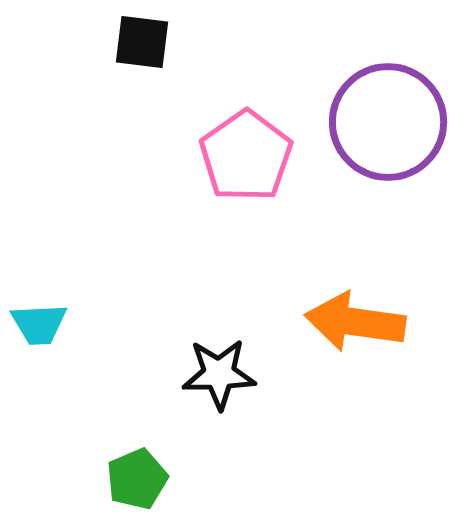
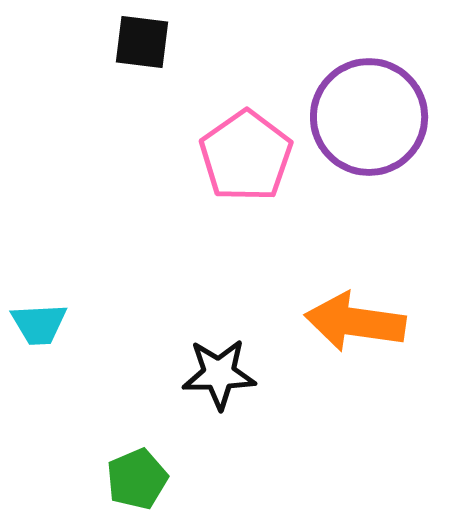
purple circle: moved 19 px left, 5 px up
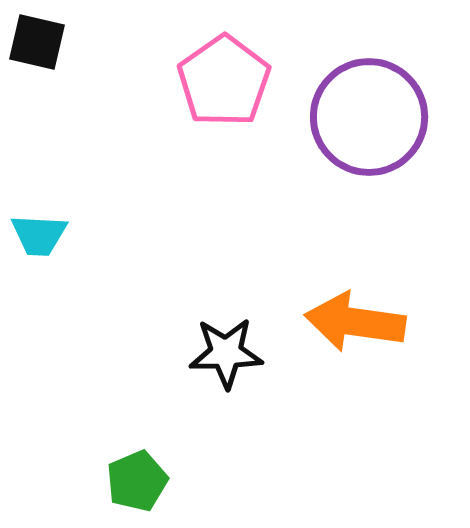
black square: moved 105 px left; rotated 6 degrees clockwise
pink pentagon: moved 22 px left, 75 px up
cyan trapezoid: moved 89 px up; rotated 6 degrees clockwise
black star: moved 7 px right, 21 px up
green pentagon: moved 2 px down
